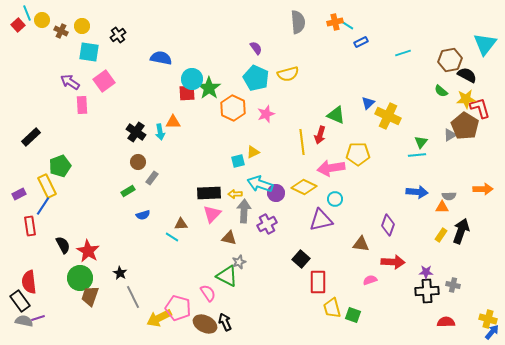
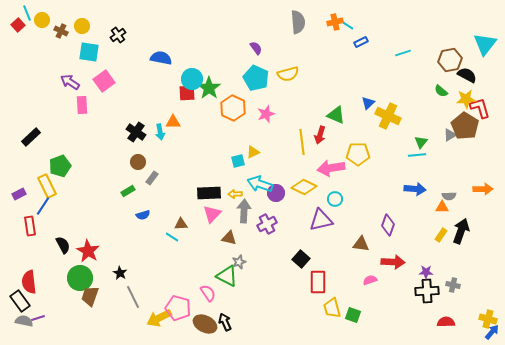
blue arrow at (417, 192): moved 2 px left, 3 px up
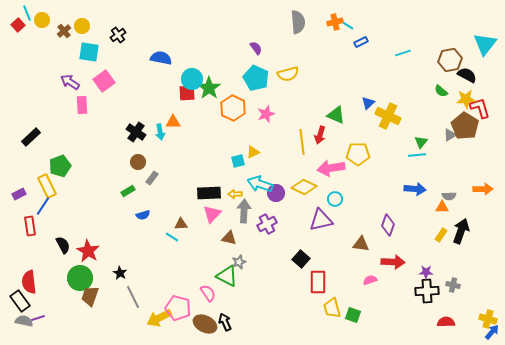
brown cross at (61, 31): moved 3 px right; rotated 24 degrees clockwise
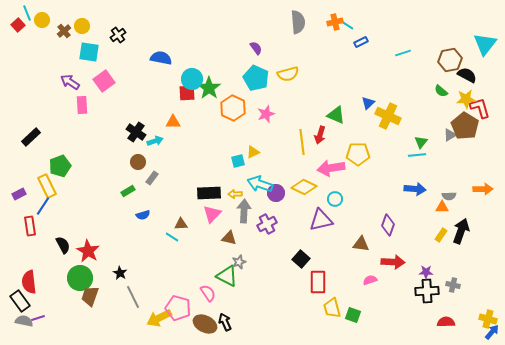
cyan arrow at (160, 132): moved 5 px left, 9 px down; rotated 98 degrees counterclockwise
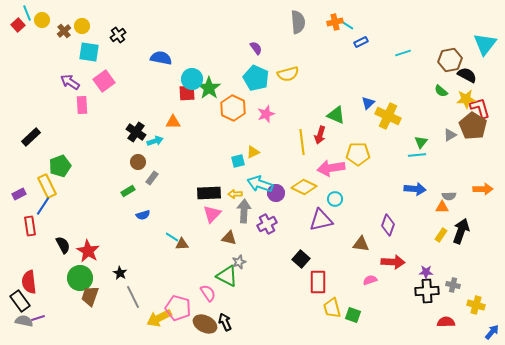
brown pentagon at (465, 126): moved 8 px right
brown triangle at (181, 224): moved 1 px right, 20 px down
yellow cross at (488, 319): moved 12 px left, 14 px up
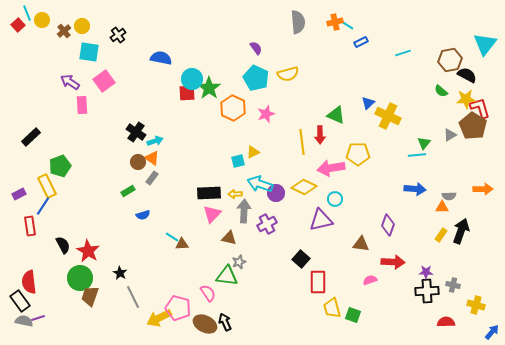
orange triangle at (173, 122): moved 21 px left, 36 px down; rotated 35 degrees clockwise
red arrow at (320, 135): rotated 18 degrees counterclockwise
green triangle at (421, 142): moved 3 px right, 1 px down
green triangle at (227, 276): rotated 20 degrees counterclockwise
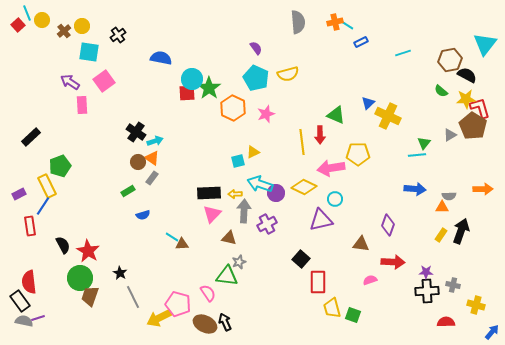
pink pentagon at (178, 308): moved 4 px up
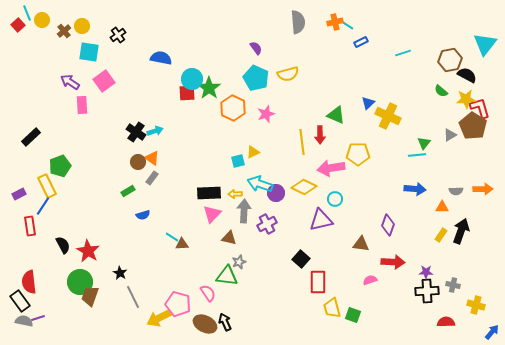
cyan arrow at (155, 141): moved 10 px up
gray semicircle at (449, 196): moved 7 px right, 5 px up
green circle at (80, 278): moved 4 px down
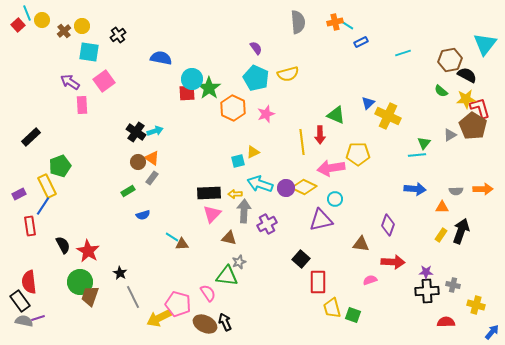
purple circle at (276, 193): moved 10 px right, 5 px up
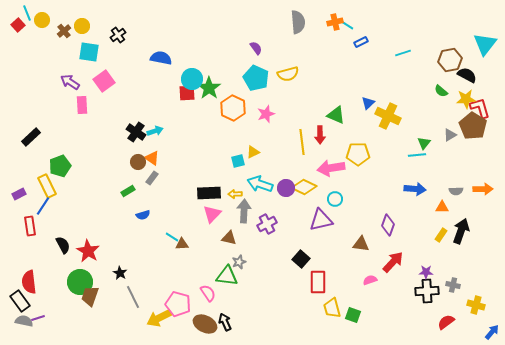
red arrow at (393, 262): rotated 50 degrees counterclockwise
red semicircle at (446, 322): rotated 36 degrees counterclockwise
